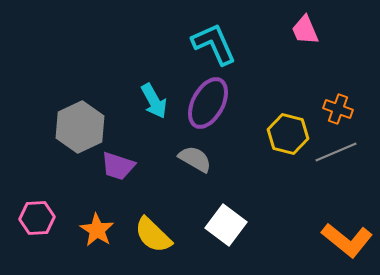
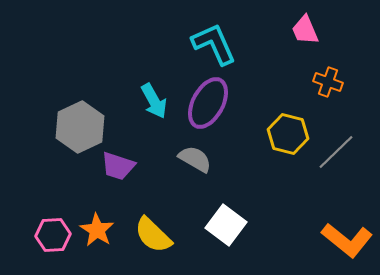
orange cross: moved 10 px left, 27 px up
gray line: rotated 21 degrees counterclockwise
pink hexagon: moved 16 px right, 17 px down
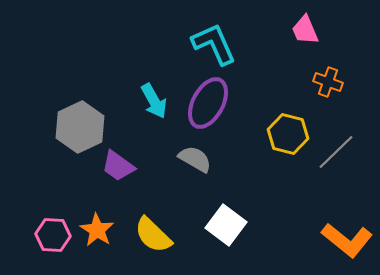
purple trapezoid: rotated 18 degrees clockwise
pink hexagon: rotated 8 degrees clockwise
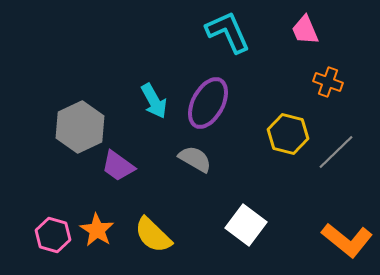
cyan L-shape: moved 14 px right, 12 px up
white square: moved 20 px right
pink hexagon: rotated 12 degrees clockwise
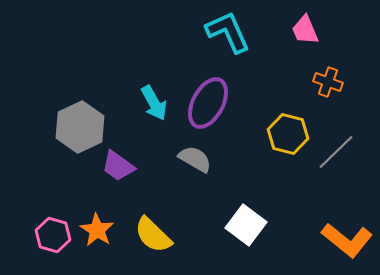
cyan arrow: moved 2 px down
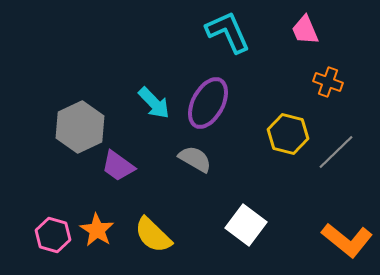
cyan arrow: rotated 15 degrees counterclockwise
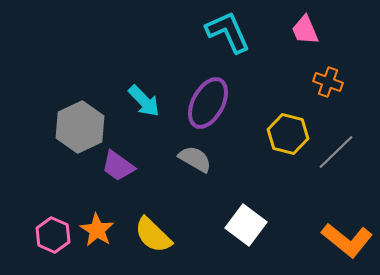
cyan arrow: moved 10 px left, 2 px up
pink hexagon: rotated 8 degrees clockwise
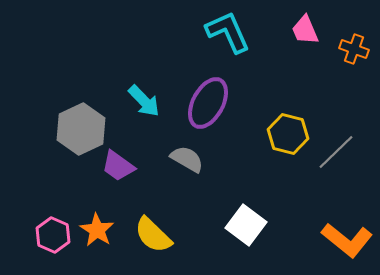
orange cross: moved 26 px right, 33 px up
gray hexagon: moved 1 px right, 2 px down
gray semicircle: moved 8 px left
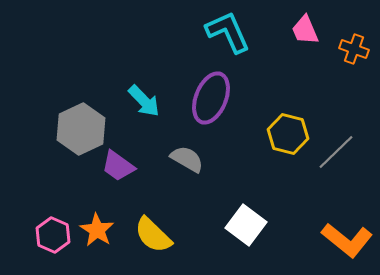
purple ellipse: moved 3 px right, 5 px up; rotated 6 degrees counterclockwise
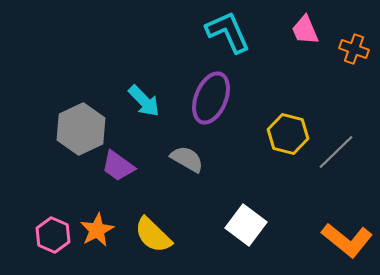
orange star: rotated 12 degrees clockwise
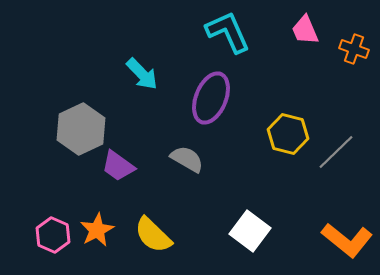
cyan arrow: moved 2 px left, 27 px up
white square: moved 4 px right, 6 px down
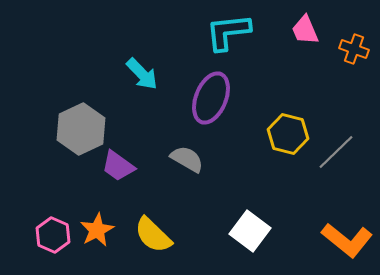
cyan L-shape: rotated 72 degrees counterclockwise
